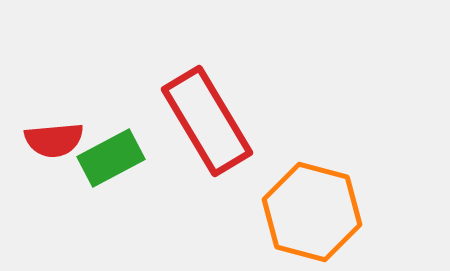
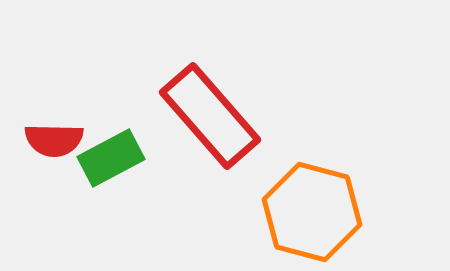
red rectangle: moved 3 px right, 5 px up; rotated 10 degrees counterclockwise
red semicircle: rotated 6 degrees clockwise
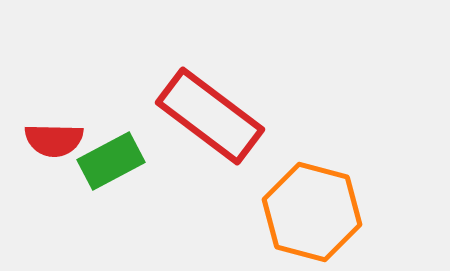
red rectangle: rotated 12 degrees counterclockwise
green rectangle: moved 3 px down
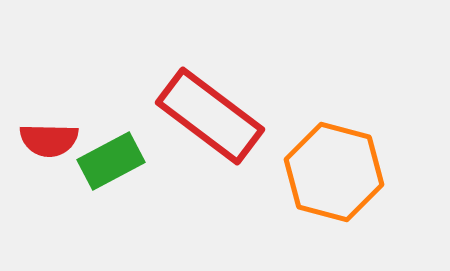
red semicircle: moved 5 px left
orange hexagon: moved 22 px right, 40 px up
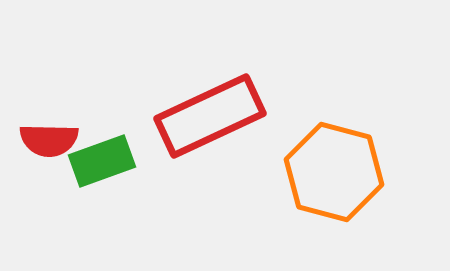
red rectangle: rotated 62 degrees counterclockwise
green rectangle: moved 9 px left; rotated 8 degrees clockwise
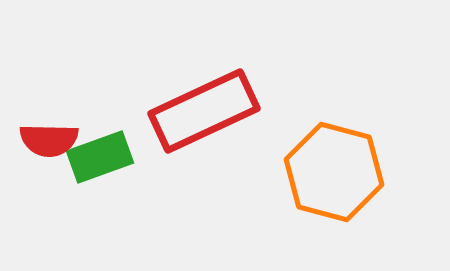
red rectangle: moved 6 px left, 5 px up
green rectangle: moved 2 px left, 4 px up
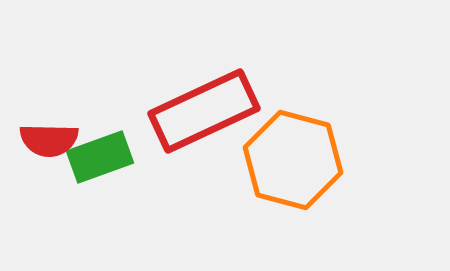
orange hexagon: moved 41 px left, 12 px up
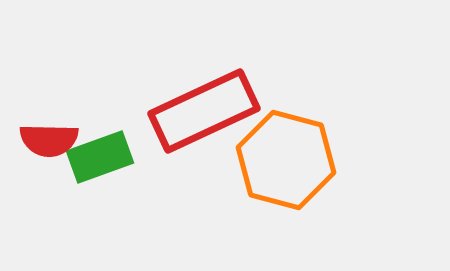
orange hexagon: moved 7 px left
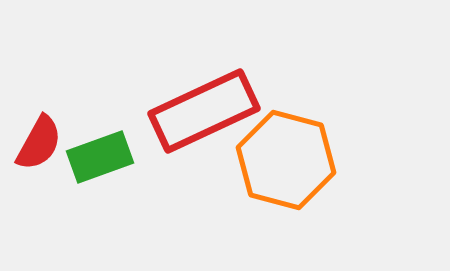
red semicircle: moved 10 px left, 3 px down; rotated 62 degrees counterclockwise
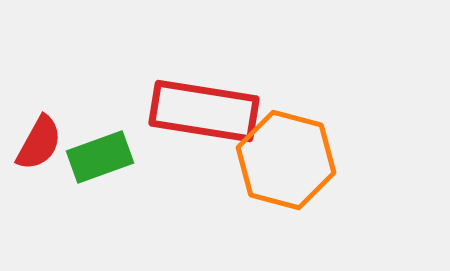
red rectangle: rotated 34 degrees clockwise
